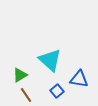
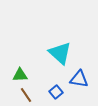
cyan triangle: moved 10 px right, 7 px up
green triangle: rotated 28 degrees clockwise
blue square: moved 1 px left, 1 px down
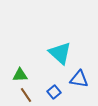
blue square: moved 2 px left
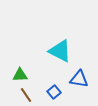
cyan triangle: moved 2 px up; rotated 15 degrees counterclockwise
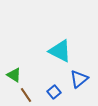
green triangle: moved 6 px left; rotated 35 degrees clockwise
blue triangle: rotated 48 degrees counterclockwise
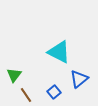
cyan triangle: moved 1 px left, 1 px down
green triangle: rotated 35 degrees clockwise
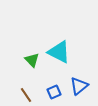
green triangle: moved 18 px right, 15 px up; rotated 21 degrees counterclockwise
blue triangle: moved 7 px down
blue square: rotated 16 degrees clockwise
